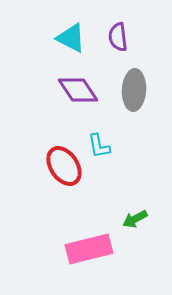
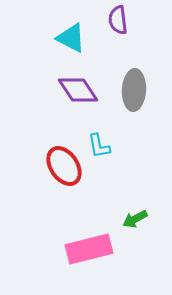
purple semicircle: moved 17 px up
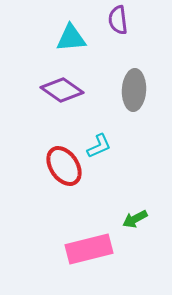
cyan triangle: rotated 32 degrees counterclockwise
purple diamond: moved 16 px left; rotated 21 degrees counterclockwise
cyan L-shape: rotated 104 degrees counterclockwise
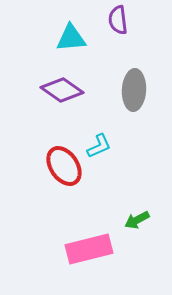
green arrow: moved 2 px right, 1 px down
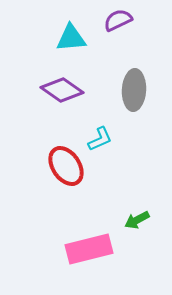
purple semicircle: rotated 72 degrees clockwise
cyan L-shape: moved 1 px right, 7 px up
red ellipse: moved 2 px right
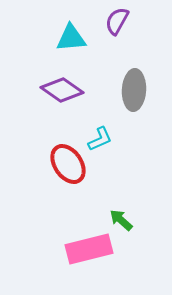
purple semicircle: moved 1 px left, 1 px down; rotated 36 degrees counterclockwise
red ellipse: moved 2 px right, 2 px up
green arrow: moved 16 px left; rotated 70 degrees clockwise
